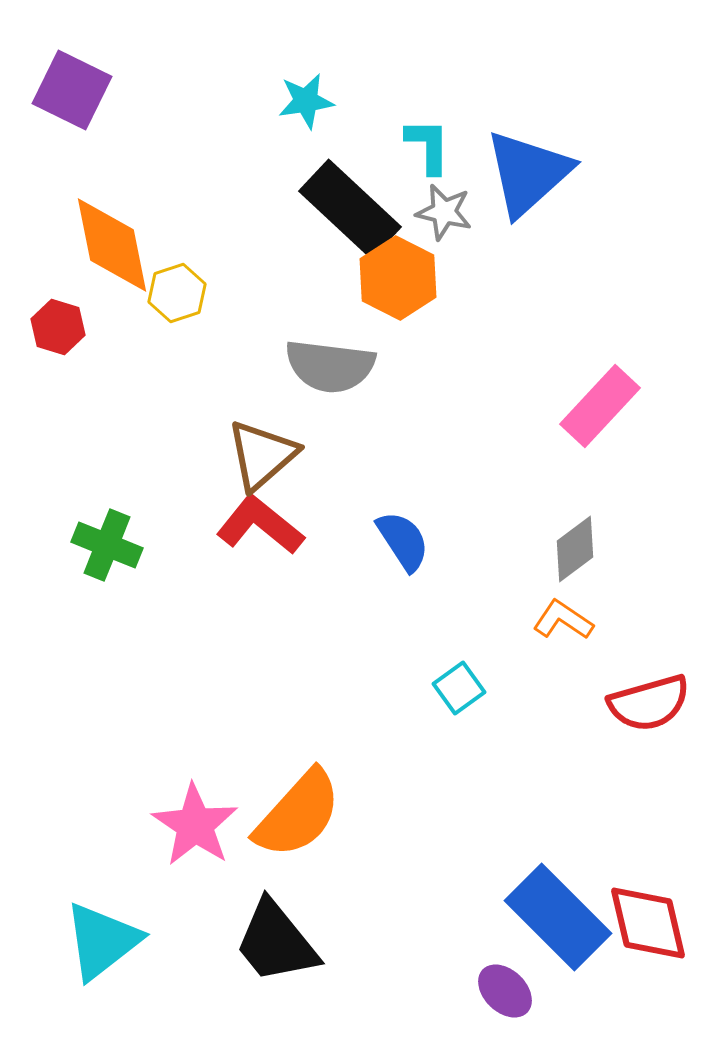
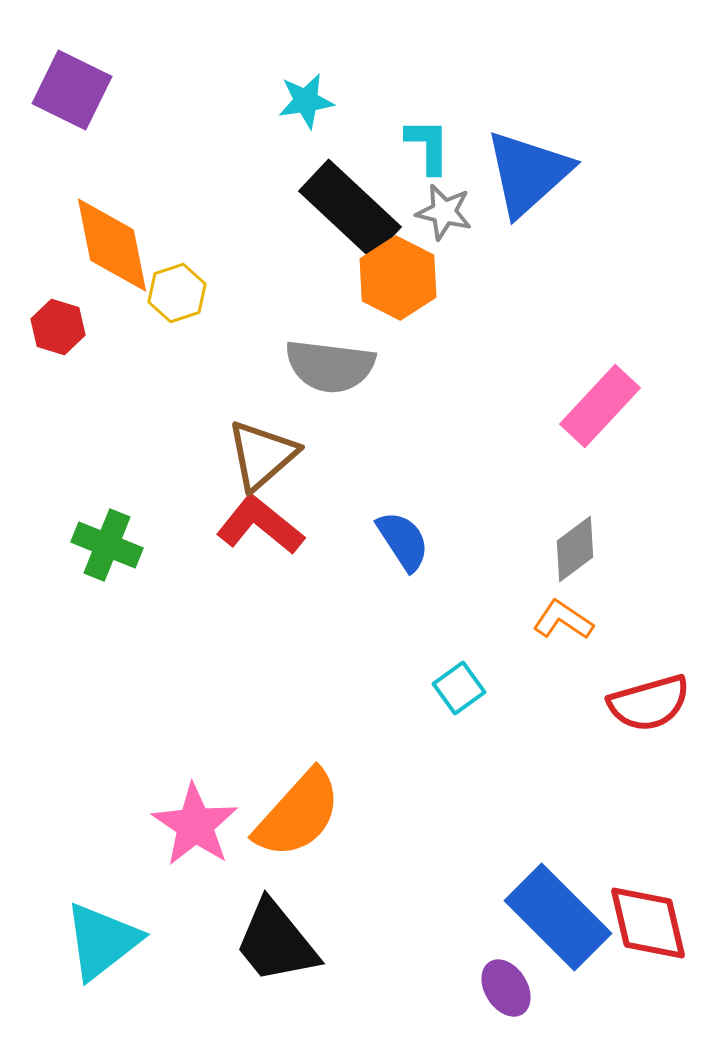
purple ellipse: moved 1 px right, 3 px up; rotated 14 degrees clockwise
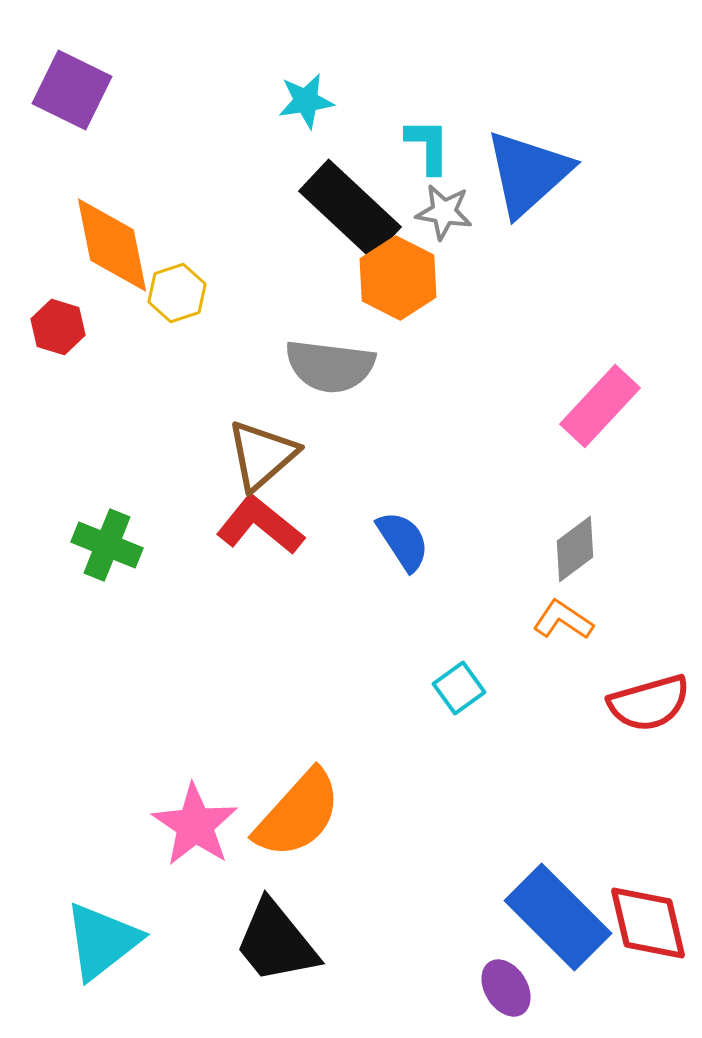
gray star: rotated 4 degrees counterclockwise
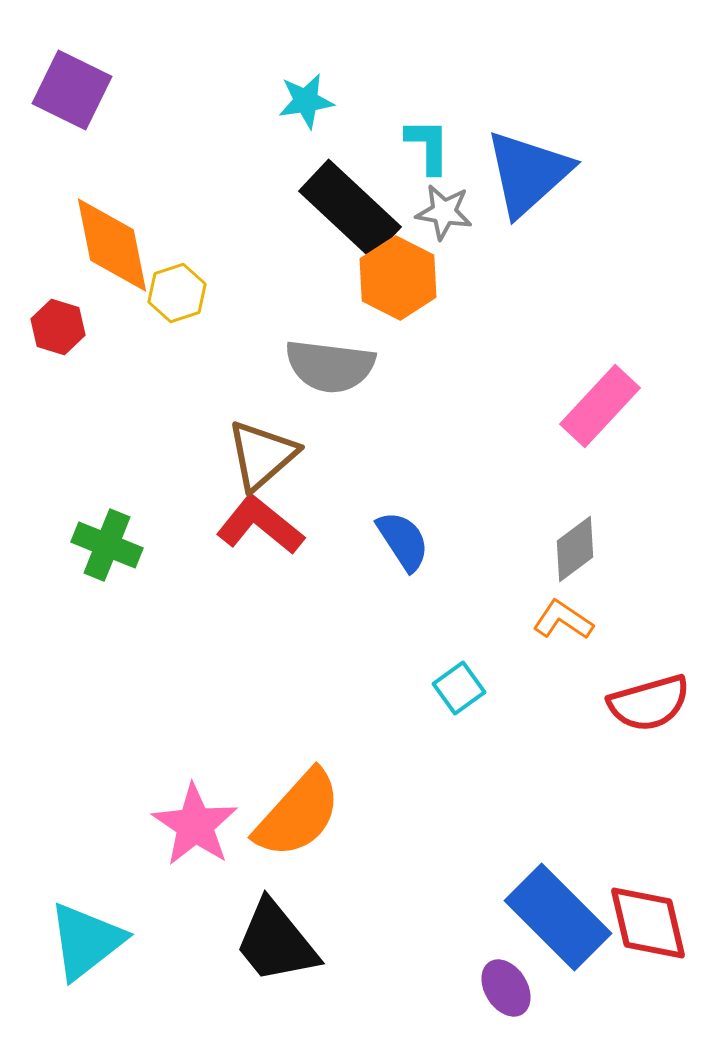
cyan triangle: moved 16 px left
